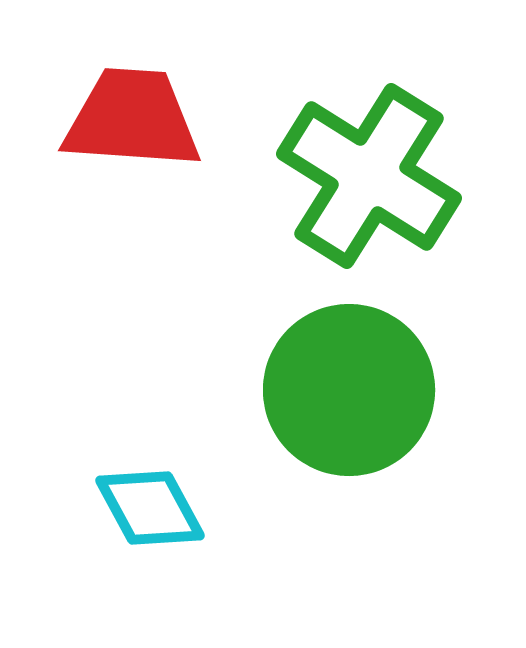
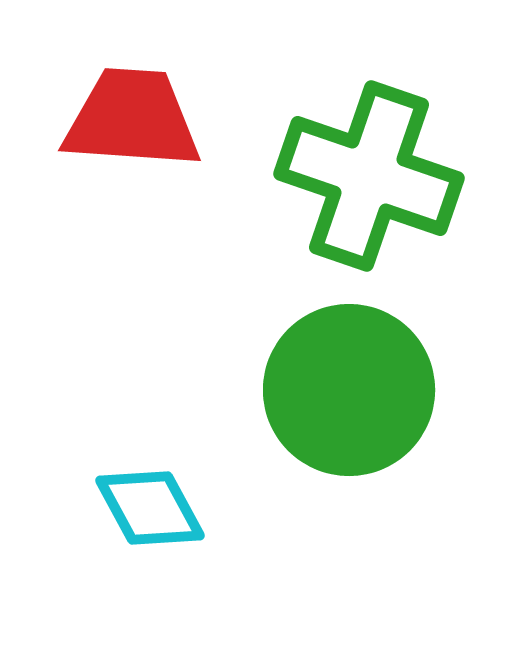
green cross: rotated 13 degrees counterclockwise
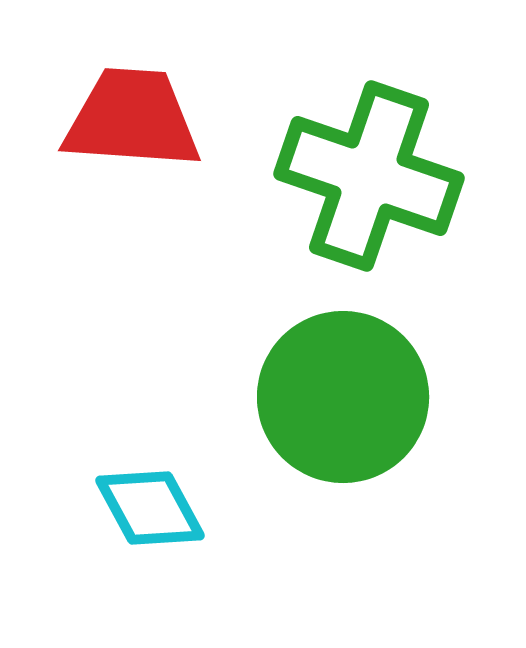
green circle: moved 6 px left, 7 px down
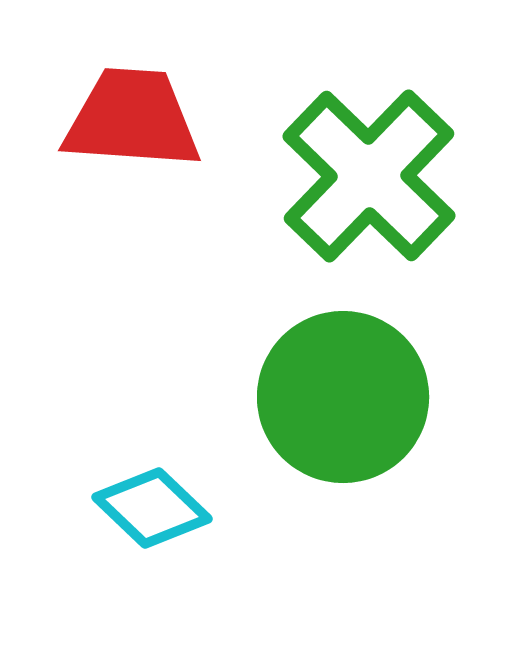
green cross: rotated 25 degrees clockwise
cyan diamond: moved 2 px right; rotated 18 degrees counterclockwise
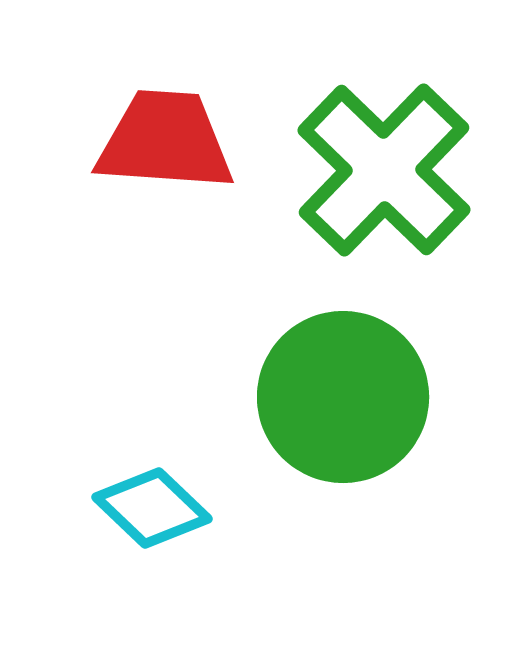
red trapezoid: moved 33 px right, 22 px down
green cross: moved 15 px right, 6 px up
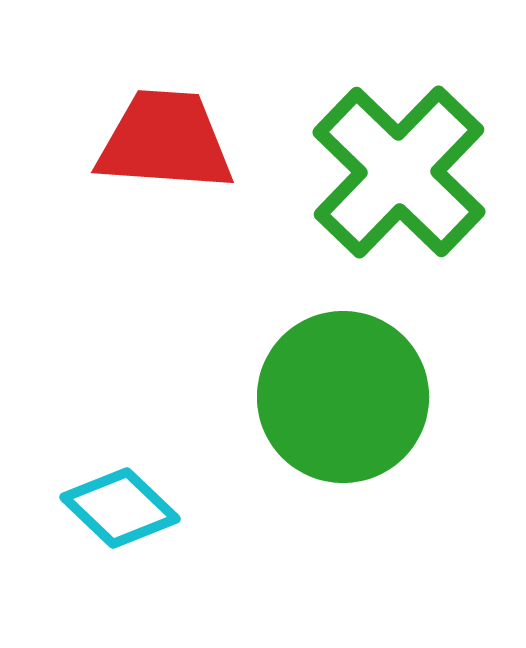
green cross: moved 15 px right, 2 px down
cyan diamond: moved 32 px left
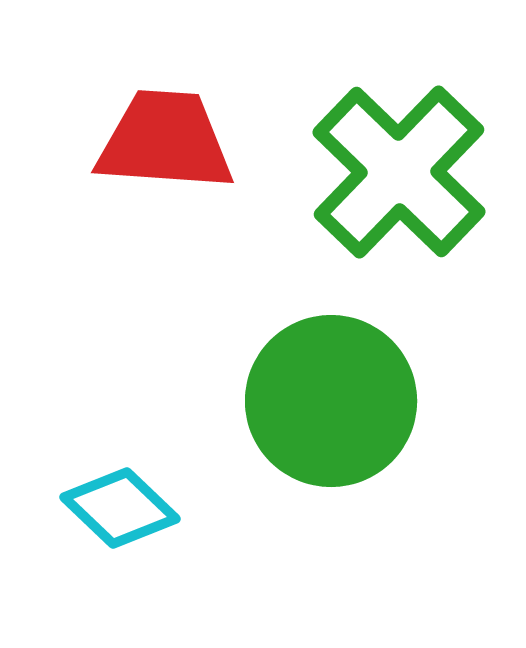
green circle: moved 12 px left, 4 px down
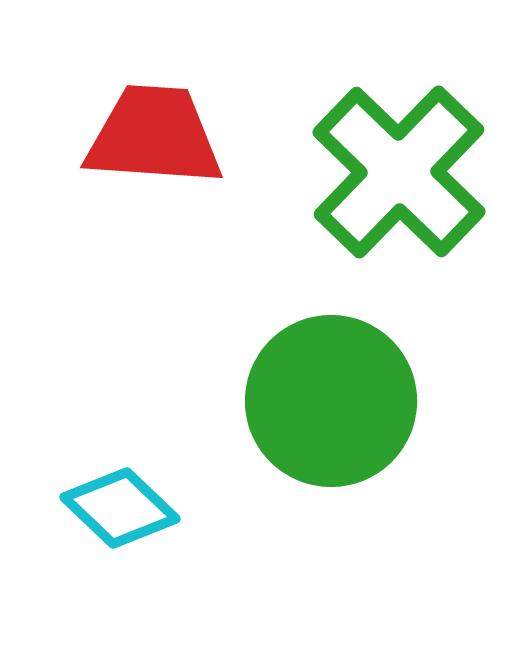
red trapezoid: moved 11 px left, 5 px up
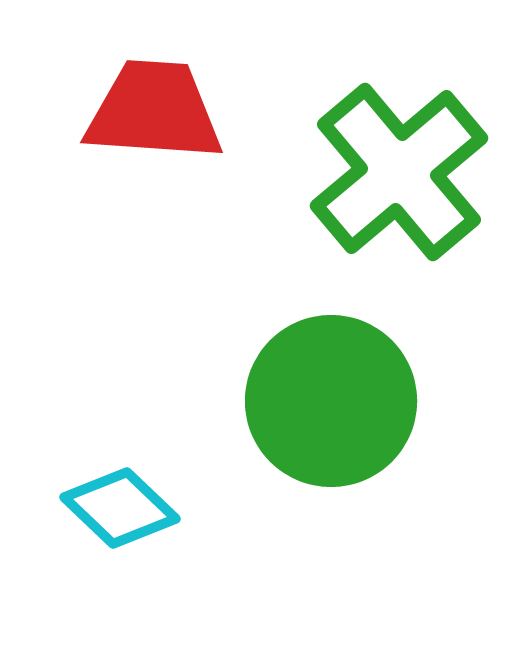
red trapezoid: moved 25 px up
green cross: rotated 6 degrees clockwise
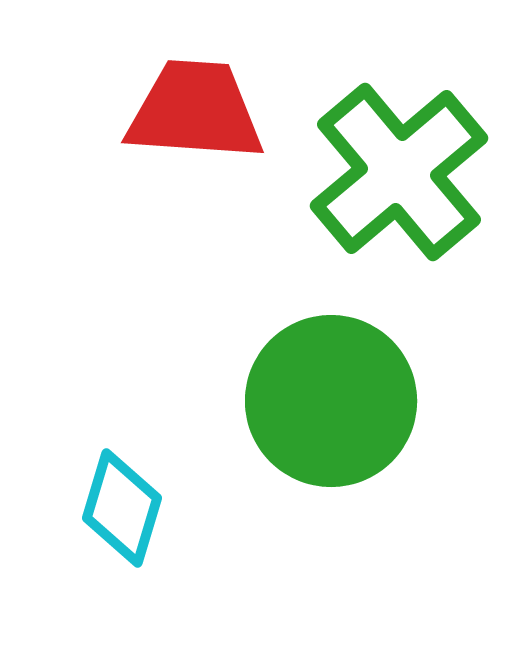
red trapezoid: moved 41 px right
cyan diamond: moved 2 px right; rotated 63 degrees clockwise
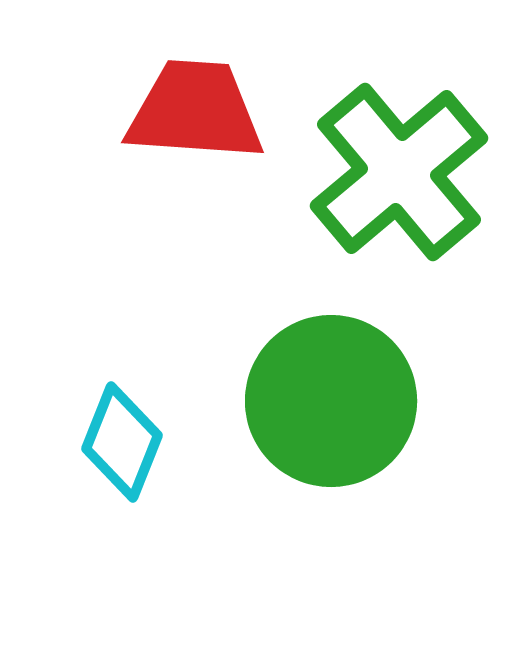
cyan diamond: moved 66 px up; rotated 5 degrees clockwise
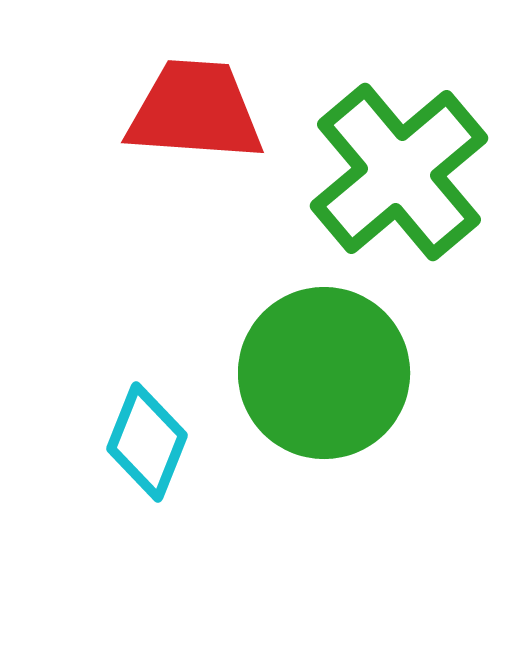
green circle: moved 7 px left, 28 px up
cyan diamond: moved 25 px right
